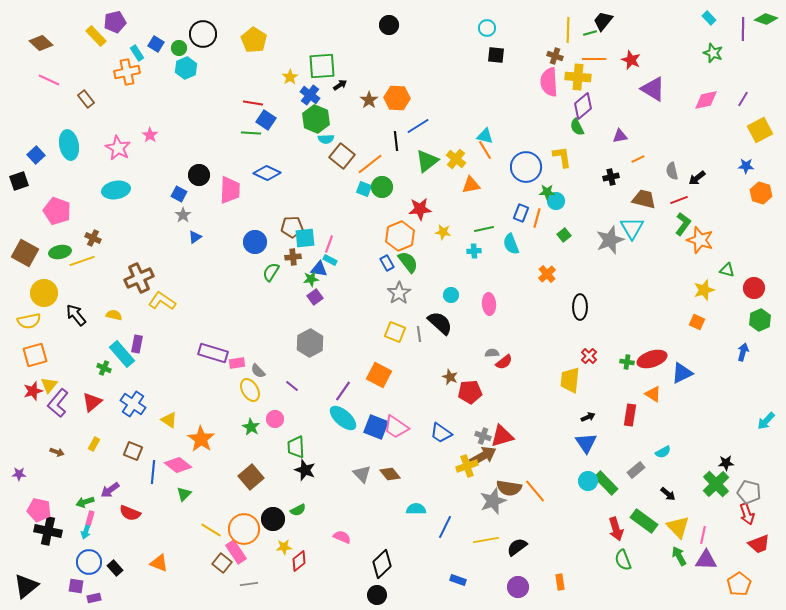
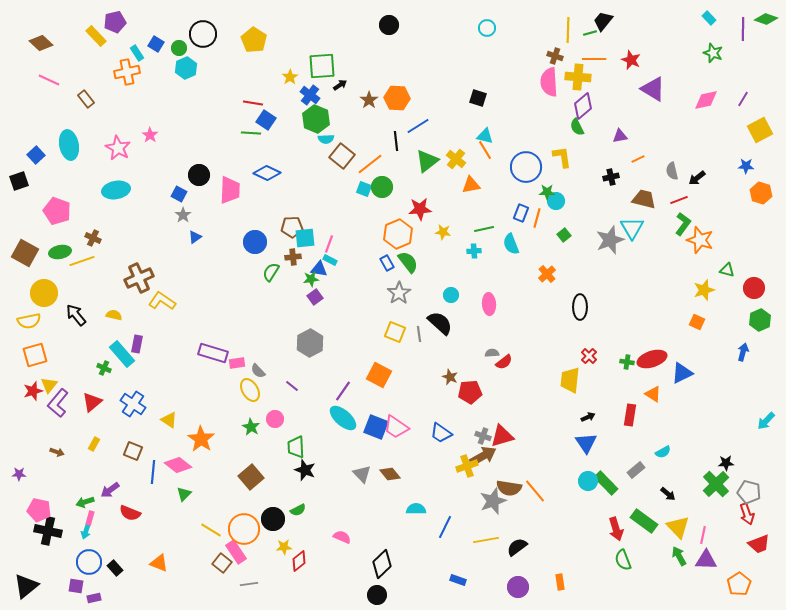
black square at (496, 55): moved 18 px left, 43 px down; rotated 12 degrees clockwise
orange hexagon at (400, 236): moved 2 px left, 2 px up
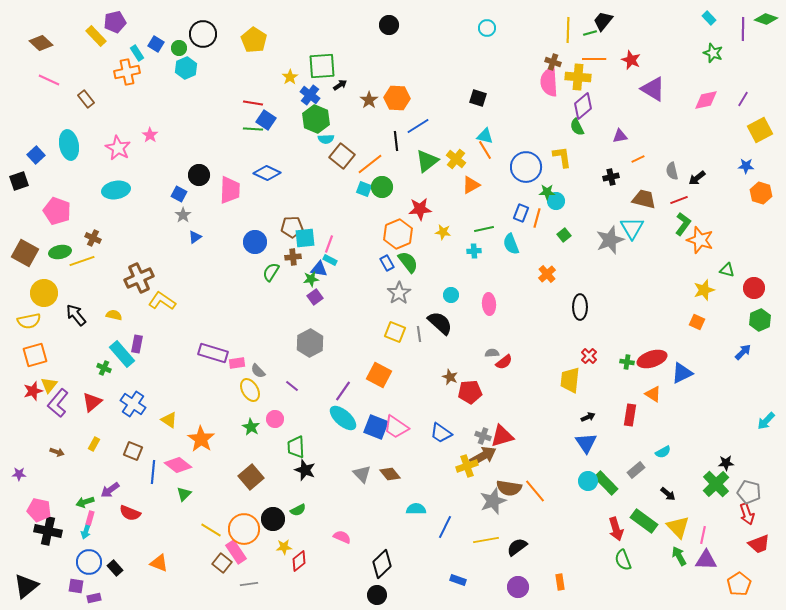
brown cross at (555, 56): moved 2 px left, 6 px down
green line at (251, 133): moved 2 px right, 4 px up
orange triangle at (471, 185): rotated 18 degrees counterclockwise
blue arrow at (743, 352): rotated 30 degrees clockwise
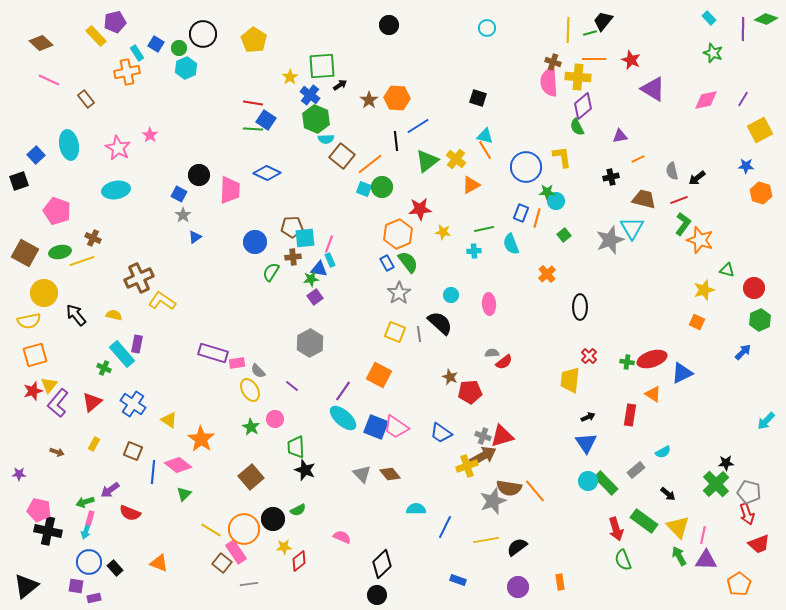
cyan rectangle at (330, 260): rotated 40 degrees clockwise
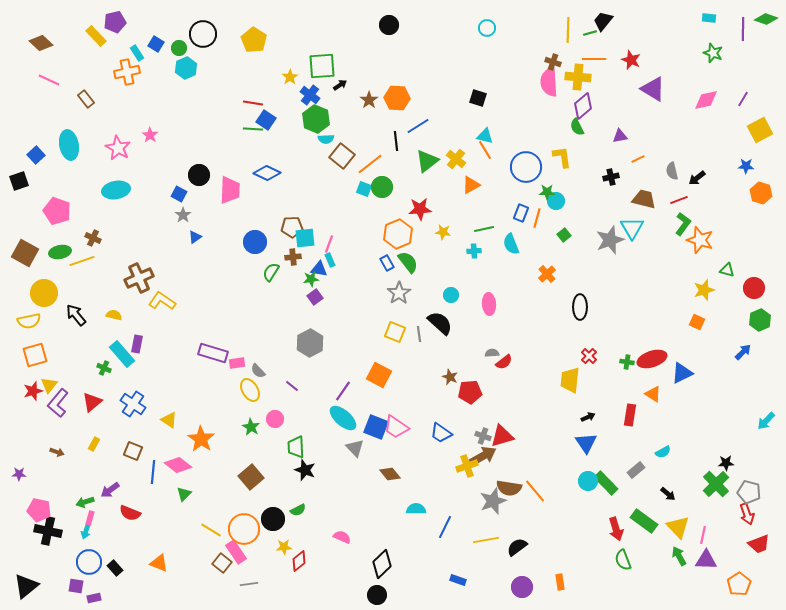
cyan rectangle at (709, 18): rotated 40 degrees counterclockwise
gray triangle at (362, 474): moved 7 px left, 26 px up
purple circle at (518, 587): moved 4 px right
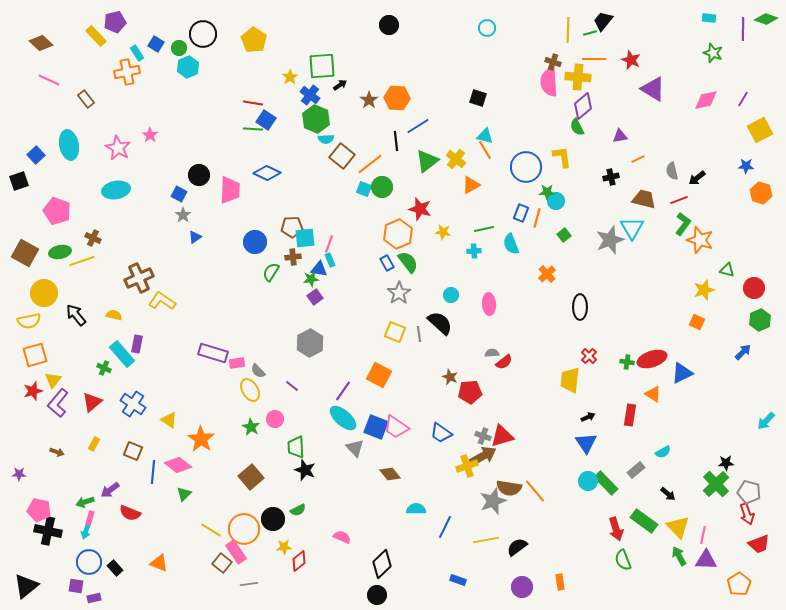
cyan hexagon at (186, 68): moved 2 px right, 1 px up
red star at (420, 209): rotated 20 degrees clockwise
yellow triangle at (49, 385): moved 4 px right, 5 px up
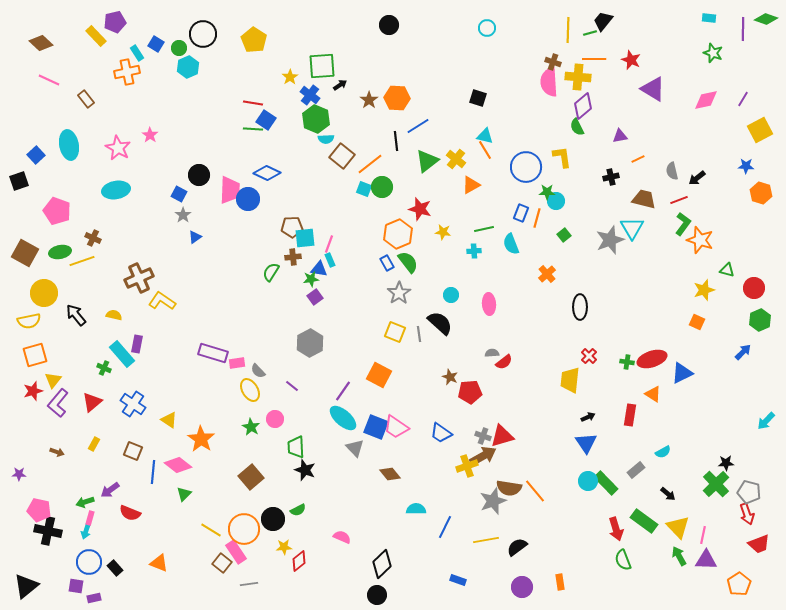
blue circle at (255, 242): moved 7 px left, 43 px up
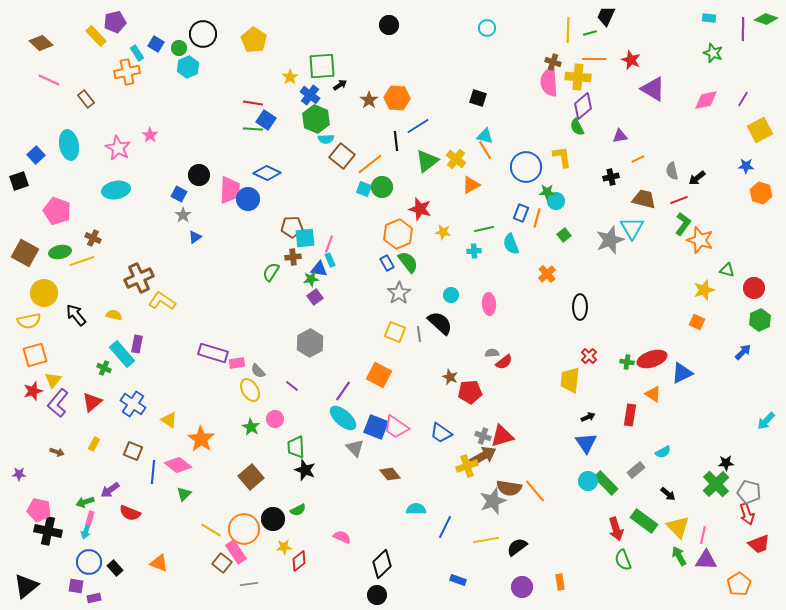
black trapezoid at (603, 21): moved 3 px right, 5 px up; rotated 15 degrees counterclockwise
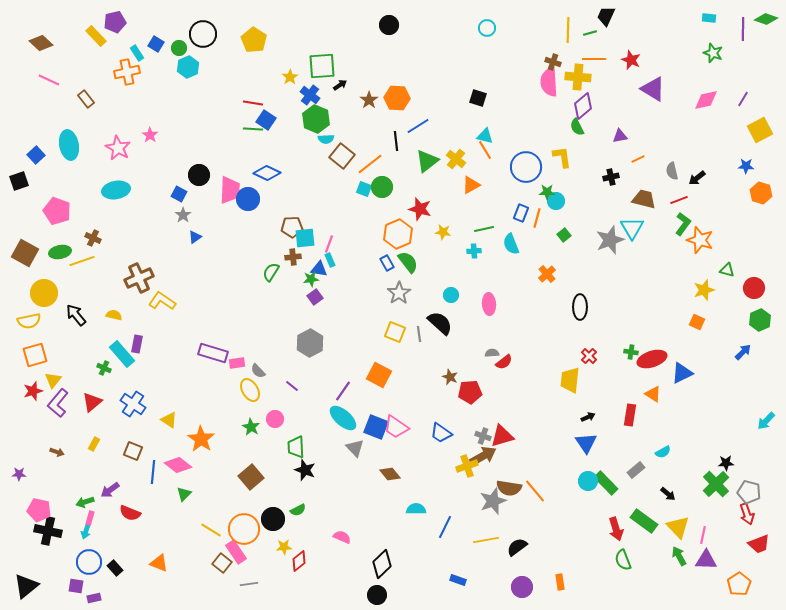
green cross at (627, 362): moved 4 px right, 10 px up
